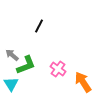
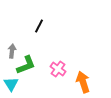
gray arrow: moved 4 px up; rotated 56 degrees clockwise
orange arrow: rotated 15 degrees clockwise
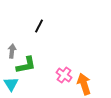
green L-shape: rotated 10 degrees clockwise
pink cross: moved 6 px right, 6 px down
orange arrow: moved 1 px right, 2 px down
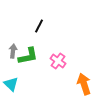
gray arrow: moved 1 px right
green L-shape: moved 2 px right, 9 px up
pink cross: moved 6 px left, 14 px up
cyan triangle: rotated 14 degrees counterclockwise
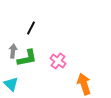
black line: moved 8 px left, 2 px down
green L-shape: moved 1 px left, 2 px down
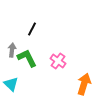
black line: moved 1 px right, 1 px down
gray arrow: moved 1 px left, 1 px up
green L-shape: rotated 105 degrees counterclockwise
orange arrow: rotated 35 degrees clockwise
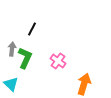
gray arrow: moved 1 px up
green L-shape: moved 2 px left; rotated 50 degrees clockwise
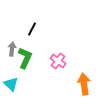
orange arrow: rotated 25 degrees counterclockwise
